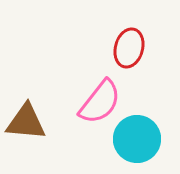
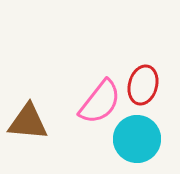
red ellipse: moved 14 px right, 37 px down
brown triangle: moved 2 px right
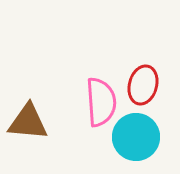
pink semicircle: moved 1 px right; rotated 42 degrees counterclockwise
cyan circle: moved 1 px left, 2 px up
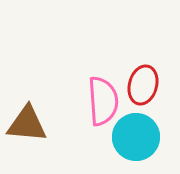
pink semicircle: moved 2 px right, 1 px up
brown triangle: moved 1 px left, 2 px down
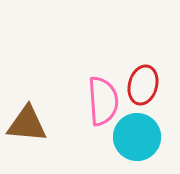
cyan circle: moved 1 px right
